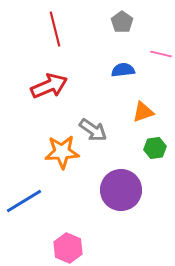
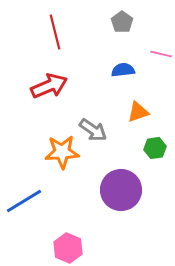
red line: moved 3 px down
orange triangle: moved 5 px left
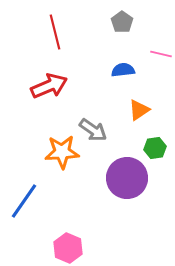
orange triangle: moved 1 px right, 2 px up; rotated 15 degrees counterclockwise
purple circle: moved 6 px right, 12 px up
blue line: rotated 24 degrees counterclockwise
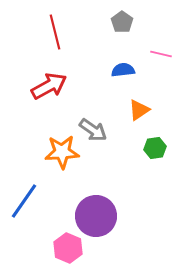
red arrow: rotated 6 degrees counterclockwise
purple circle: moved 31 px left, 38 px down
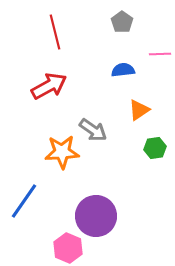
pink line: moved 1 px left; rotated 15 degrees counterclockwise
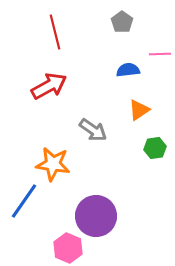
blue semicircle: moved 5 px right
orange star: moved 9 px left, 12 px down; rotated 12 degrees clockwise
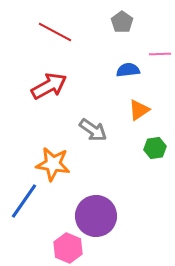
red line: rotated 48 degrees counterclockwise
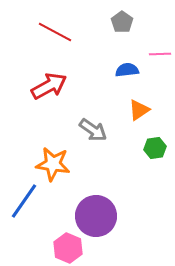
blue semicircle: moved 1 px left
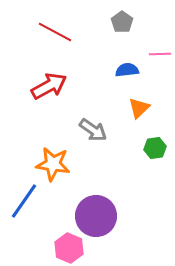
orange triangle: moved 2 px up; rotated 10 degrees counterclockwise
pink hexagon: moved 1 px right
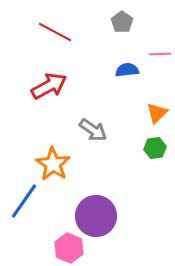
orange triangle: moved 18 px right, 5 px down
orange star: rotated 24 degrees clockwise
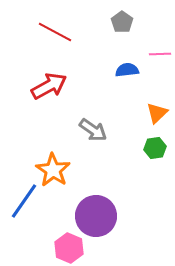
orange star: moved 6 px down
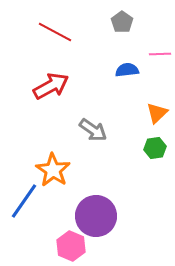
red arrow: moved 2 px right
pink hexagon: moved 2 px right, 2 px up
